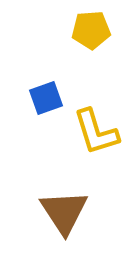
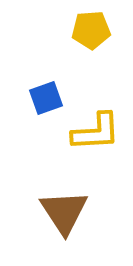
yellow L-shape: rotated 76 degrees counterclockwise
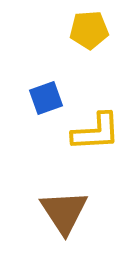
yellow pentagon: moved 2 px left
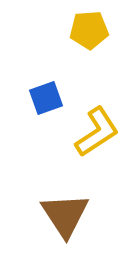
yellow L-shape: moved 1 px right; rotated 30 degrees counterclockwise
brown triangle: moved 1 px right, 3 px down
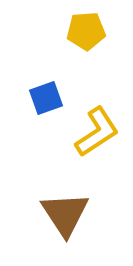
yellow pentagon: moved 3 px left, 1 px down
brown triangle: moved 1 px up
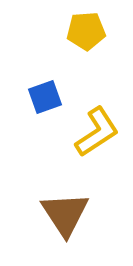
blue square: moved 1 px left, 1 px up
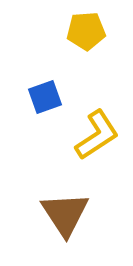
yellow L-shape: moved 3 px down
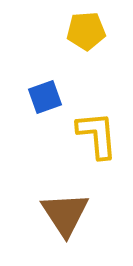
yellow L-shape: rotated 62 degrees counterclockwise
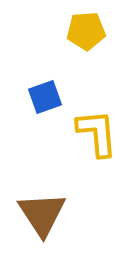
yellow L-shape: moved 2 px up
brown triangle: moved 23 px left
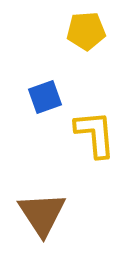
yellow L-shape: moved 2 px left, 1 px down
